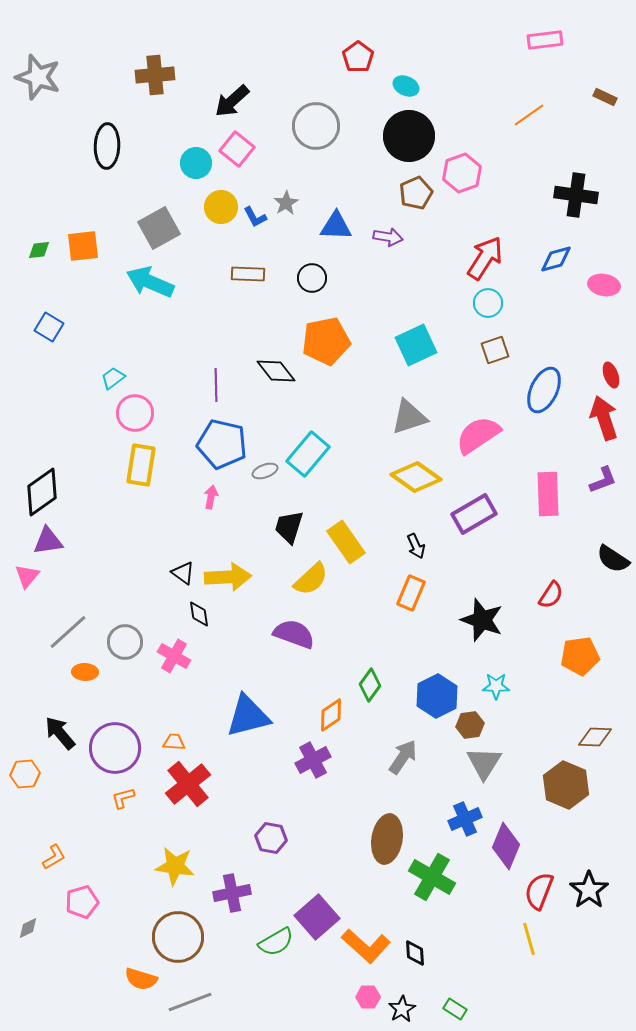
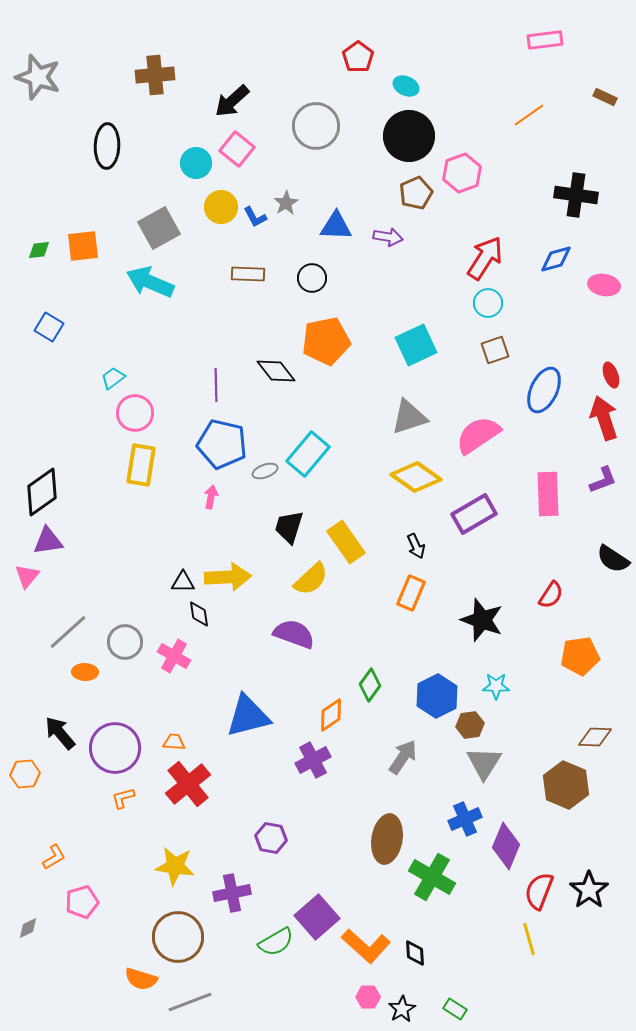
black triangle at (183, 573): moved 9 px down; rotated 35 degrees counterclockwise
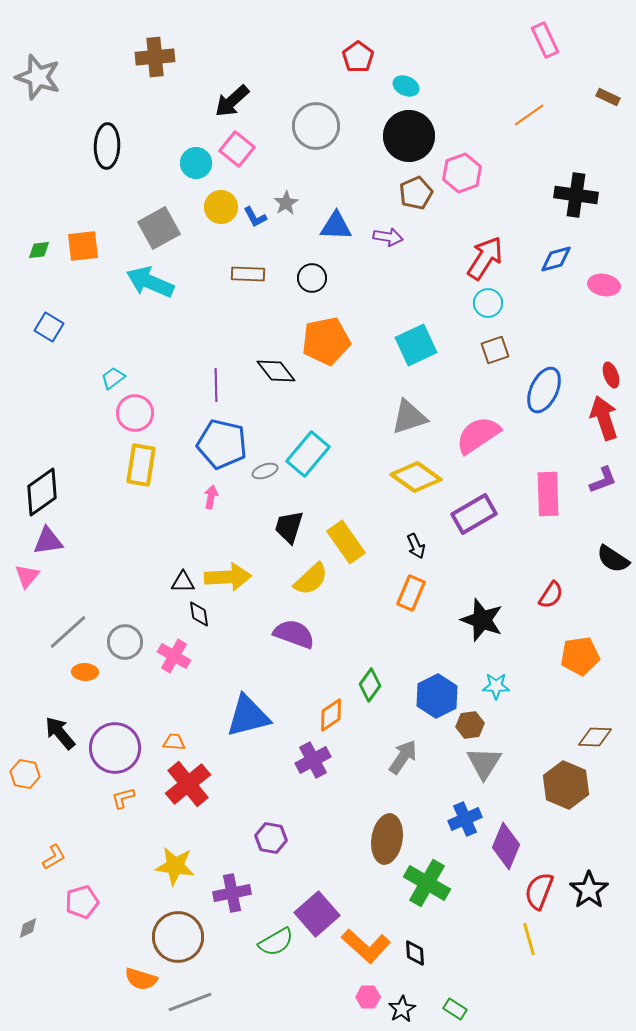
pink rectangle at (545, 40): rotated 72 degrees clockwise
brown cross at (155, 75): moved 18 px up
brown rectangle at (605, 97): moved 3 px right
orange hexagon at (25, 774): rotated 16 degrees clockwise
green cross at (432, 877): moved 5 px left, 6 px down
purple square at (317, 917): moved 3 px up
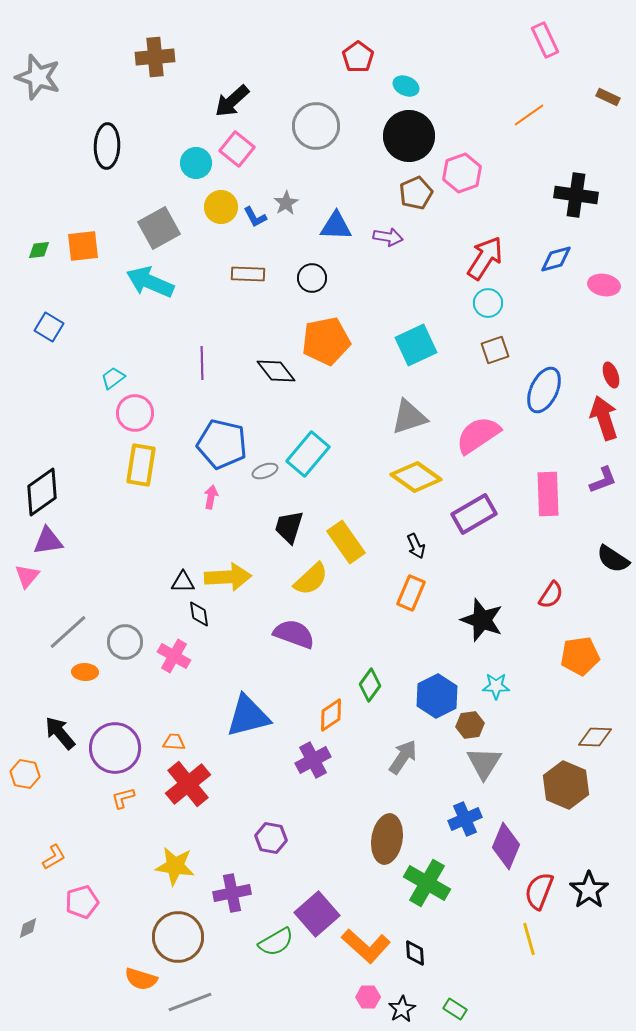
purple line at (216, 385): moved 14 px left, 22 px up
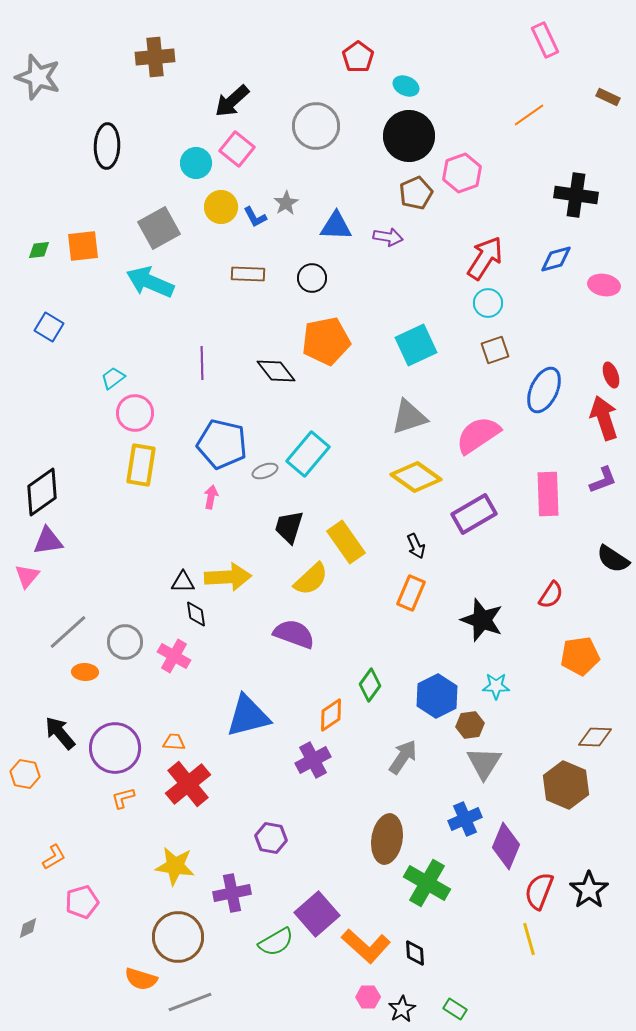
black diamond at (199, 614): moved 3 px left
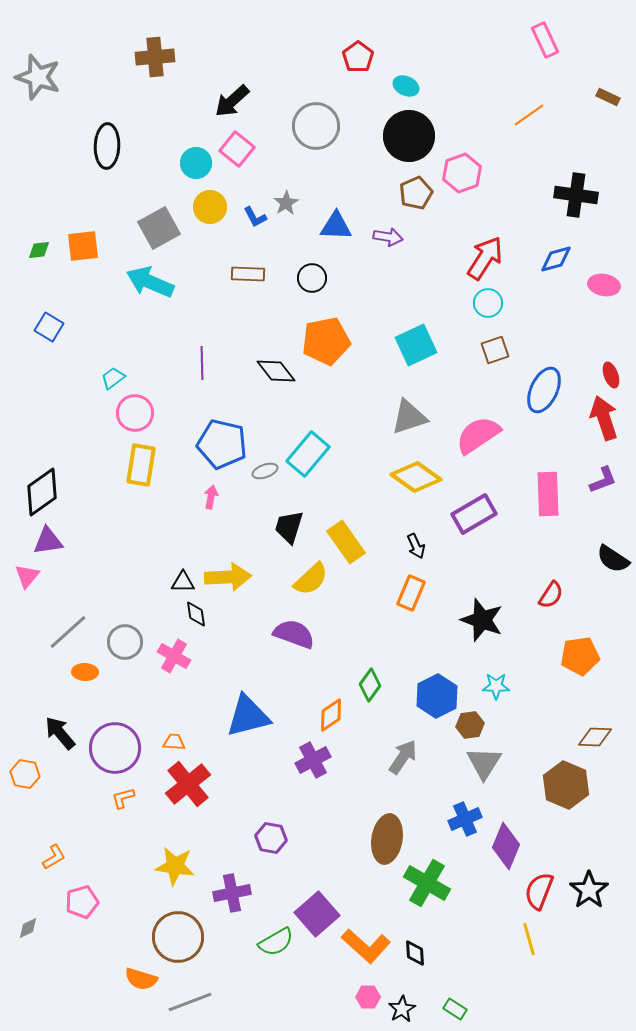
yellow circle at (221, 207): moved 11 px left
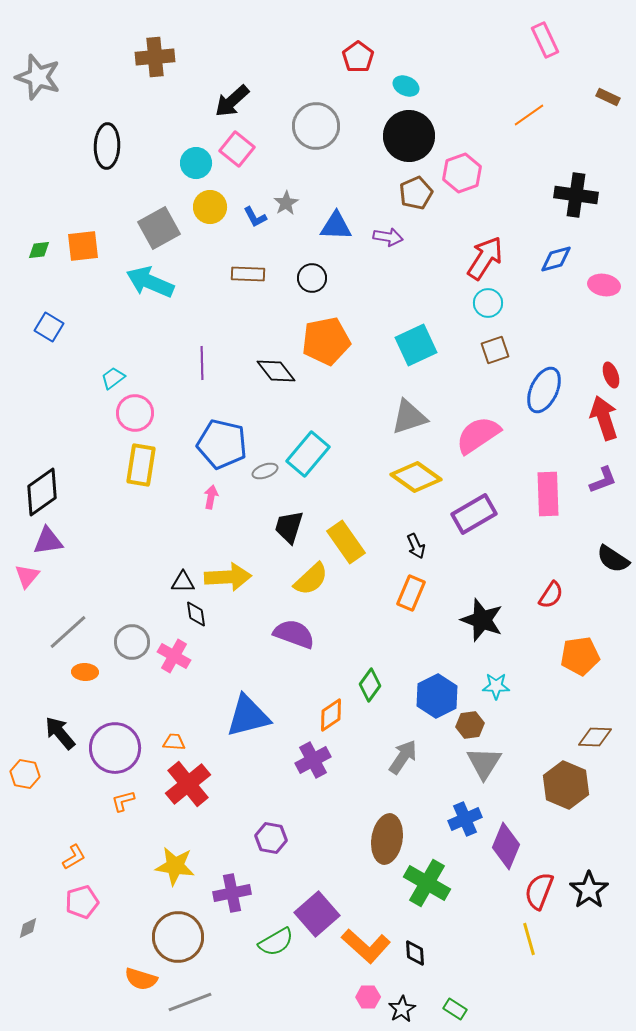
gray circle at (125, 642): moved 7 px right
orange L-shape at (123, 798): moved 3 px down
orange L-shape at (54, 857): moved 20 px right
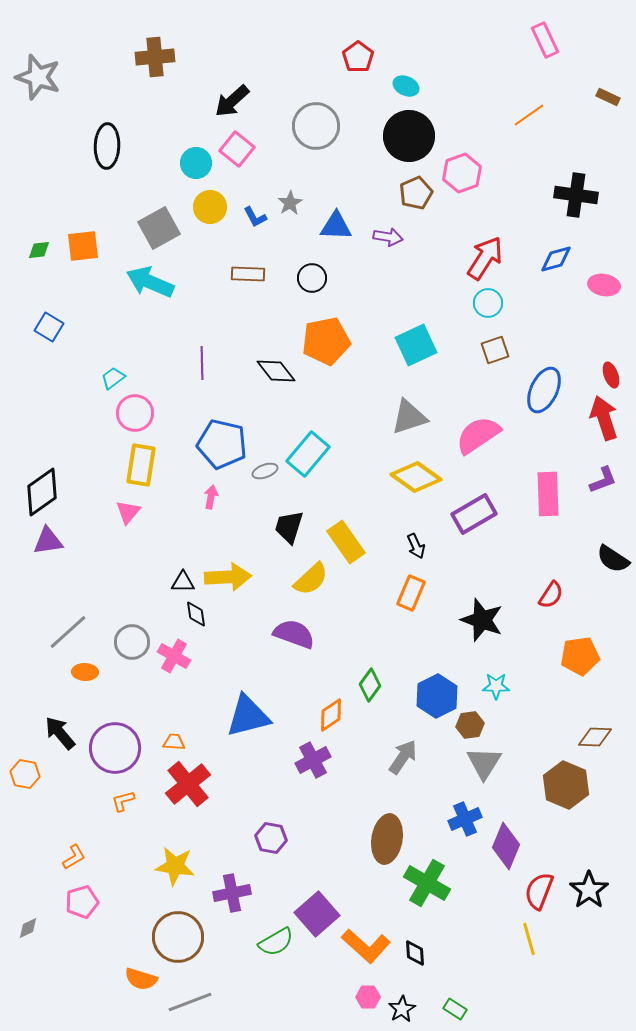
gray star at (286, 203): moved 4 px right
pink triangle at (27, 576): moved 101 px right, 64 px up
